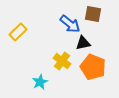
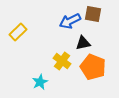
blue arrow: moved 3 px up; rotated 115 degrees clockwise
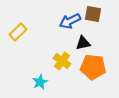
orange pentagon: rotated 15 degrees counterclockwise
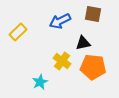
blue arrow: moved 10 px left
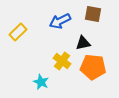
cyan star: moved 1 px right; rotated 21 degrees counterclockwise
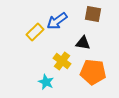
blue arrow: moved 3 px left; rotated 10 degrees counterclockwise
yellow rectangle: moved 17 px right
black triangle: rotated 21 degrees clockwise
orange pentagon: moved 5 px down
cyan star: moved 5 px right
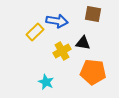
blue arrow: rotated 135 degrees counterclockwise
yellow cross: moved 10 px up; rotated 24 degrees clockwise
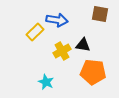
brown square: moved 7 px right
blue arrow: moved 1 px up
black triangle: moved 2 px down
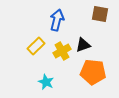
blue arrow: rotated 85 degrees counterclockwise
yellow rectangle: moved 1 px right, 14 px down
black triangle: rotated 28 degrees counterclockwise
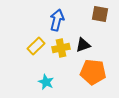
yellow cross: moved 1 px left, 3 px up; rotated 18 degrees clockwise
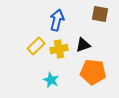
yellow cross: moved 2 px left, 1 px down
cyan star: moved 5 px right, 2 px up
